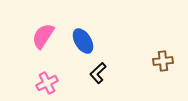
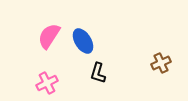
pink semicircle: moved 6 px right
brown cross: moved 2 px left, 2 px down; rotated 18 degrees counterclockwise
black L-shape: rotated 30 degrees counterclockwise
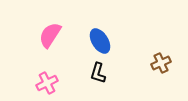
pink semicircle: moved 1 px right, 1 px up
blue ellipse: moved 17 px right
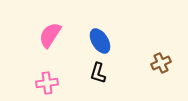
pink cross: rotated 20 degrees clockwise
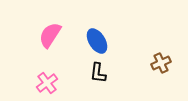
blue ellipse: moved 3 px left
black L-shape: rotated 10 degrees counterclockwise
pink cross: rotated 30 degrees counterclockwise
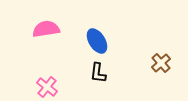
pink semicircle: moved 4 px left, 6 px up; rotated 48 degrees clockwise
brown cross: rotated 18 degrees counterclockwise
pink cross: moved 4 px down; rotated 15 degrees counterclockwise
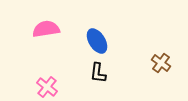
brown cross: rotated 12 degrees counterclockwise
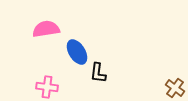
blue ellipse: moved 20 px left, 11 px down
brown cross: moved 14 px right, 25 px down
pink cross: rotated 30 degrees counterclockwise
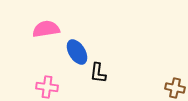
brown cross: rotated 24 degrees counterclockwise
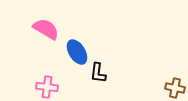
pink semicircle: rotated 40 degrees clockwise
